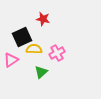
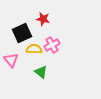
black square: moved 4 px up
pink cross: moved 5 px left, 8 px up
pink triangle: rotated 35 degrees counterclockwise
green triangle: rotated 40 degrees counterclockwise
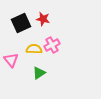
black square: moved 1 px left, 10 px up
green triangle: moved 2 px left, 1 px down; rotated 48 degrees clockwise
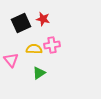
pink cross: rotated 21 degrees clockwise
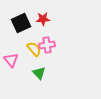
red star: rotated 16 degrees counterclockwise
pink cross: moved 5 px left
yellow semicircle: rotated 49 degrees clockwise
green triangle: rotated 40 degrees counterclockwise
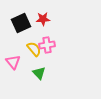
pink triangle: moved 2 px right, 2 px down
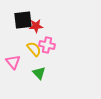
red star: moved 7 px left, 7 px down
black square: moved 2 px right, 3 px up; rotated 18 degrees clockwise
pink cross: rotated 21 degrees clockwise
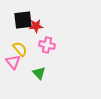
yellow semicircle: moved 14 px left
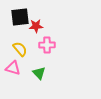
black square: moved 3 px left, 3 px up
pink cross: rotated 14 degrees counterclockwise
pink triangle: moved 6 px down; rotated 35 degrees counterclockwise
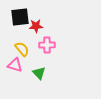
yellow semicircle: moved 2 px right
pink triangle: moved 2 px right, 3 px up
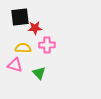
red star: moved 1 px left, 2 px down
yellow semicircle: moved 1 px right, 1 px up; rotated 49 degrees counterclockwise
